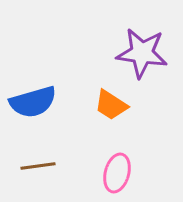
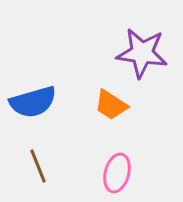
brown line: rotated 76 degrees clockwise
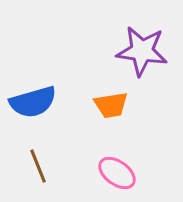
purple star: moved 2 px up
orange trapezoid: rotated 42 degrees counterclockwise
pink ellipse: rotated 69 degrees counterclockwise
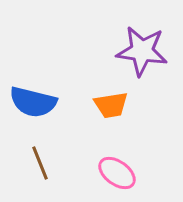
blue semicircle: rotated 30 degrees clockwise
brown line: moved 2 px right, 3 px up
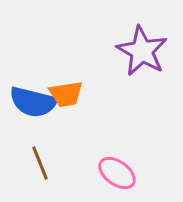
purple star: rotated 21 degrees clockwise
orange trapezoid: moved 45 px left, 11 px up
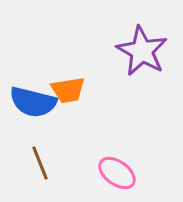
orange trapezoid: moved 2 px right, 4 px up
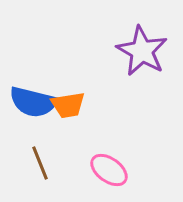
orange trapezoid: moved 15 px down
pink ellipse: moved 8 px left, 3 px up
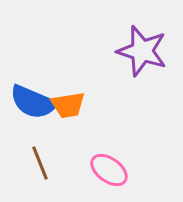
purple star: rotated 12 degrees counterclockwise
blue semicircle: rotated 9 degrees clockwise
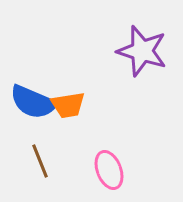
brown line: moved 2 px up
pink ellipse: rotated 33 degrees clockwise
